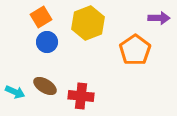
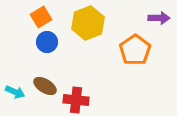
red cross: moved 5 px left, 4 px down
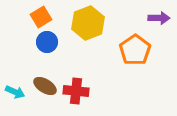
red cross: moved 9 px up
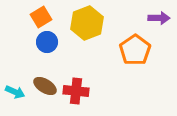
yellow hexagon: moved 1 px left
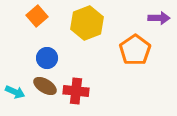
orange square: moved 4 px left, 1 px up; rotated 10 degrees counterclockwise
blue circle: moved 16 px down
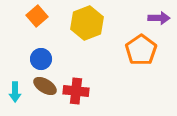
orange pentagon: moved 6 px right
blue circle: moved 6 px left, 1 px down
cyan arrow: rotated 66 degrees clockwise
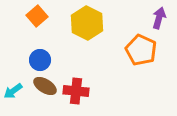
purple arrow: rotated 75 degrees counterclockwise
yellow hexagon: rotated 12 degrees counterclockwise
orange pentagon: rotated 12 degrees counterclockwise
blue circle: moved 1 px left, 1 px down
cyan arrow: moved 2 px left, 1 px up; rotated 54 degrees clockwise
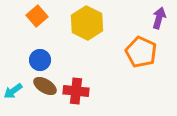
orange pentagon: moved 2 px down
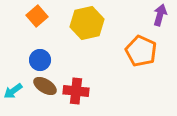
purple arrow: moved 1 px right, 3 px up
yellow hexagon: rotated 20 degrees clockwise
orange pentagon: moved 1 px up
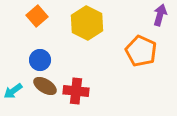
yellow hexagon: rotated 20 degrees counterclockwise
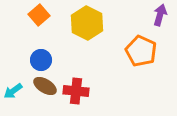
orange square: moved 2 px right, 1 px up
blue circle: moved 1 px right
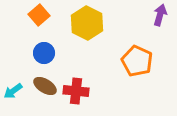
orange pentagon: moved 4 px left, 10 px down
blue circle: moved 3 px right, 7 px up
